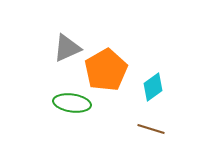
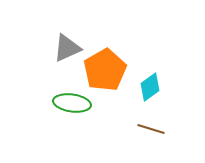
orange pentagon: moved 1 px left
cyan diamond: moved 3 px left
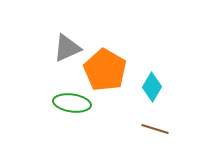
orange pentagon: rotated 12 degrees counterclockwise
cyan diamond: moved 2 px right; rotated 24 degrees counterclockwise
brown line: moved 4 px right
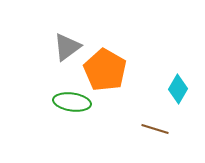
gray triangle: moved 1 px up; rotated 12 degrees counterclockwise
cyan diamond: moved 26 px right, 2 px down
green ellipse: moved 1 px up
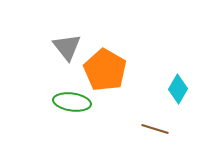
gray triangle: rotated 32 degrees counterclockwise
